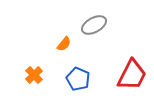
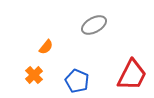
orange semicircle: moved 18 px left, 3 px down
blue pentagon: moved 1 px left, 2 px down
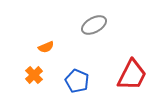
orange semicircle: rotated 28 degrees clockwise
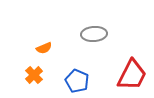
gray ellipse: moved 9 px down; rotated 25 degrees clockwise
orange semicircle: moved 2 px left, 1 px down
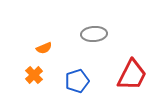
blue pentagon: rotated 30 degrees clockwise
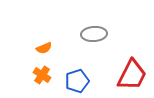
orange cross: moved 8 px right; rotated 12 degrees counterclockwise
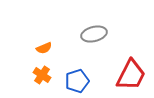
gray ellipse: rotated 10 degrees counterclockwise
red trapezoid: moved 1 px left
